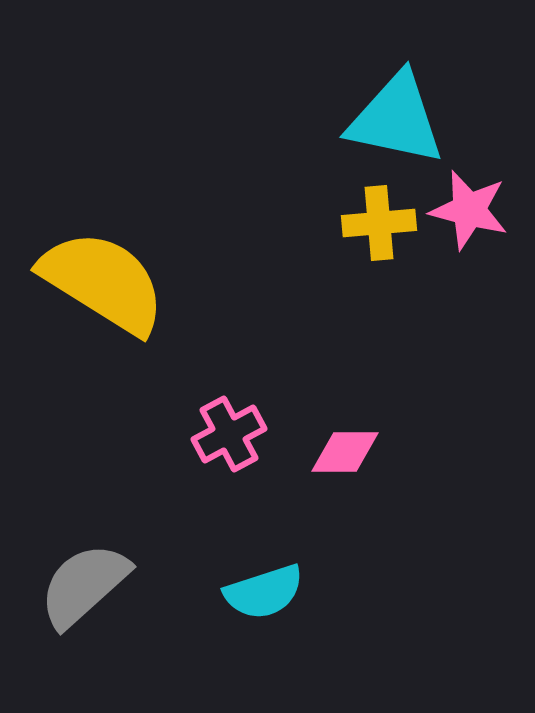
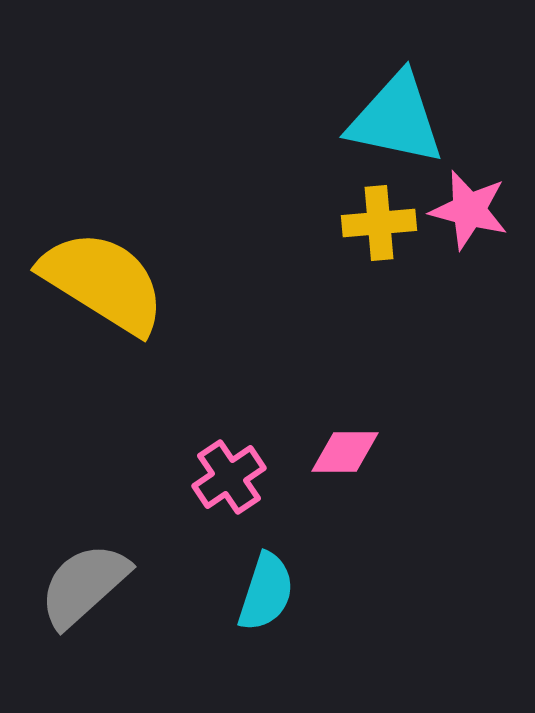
pink cross: moved 43 px down; rotated 6 degrees counterclockwise
cyan semicircle: moved 2 px right; rotated 54 degrees counterclockwise
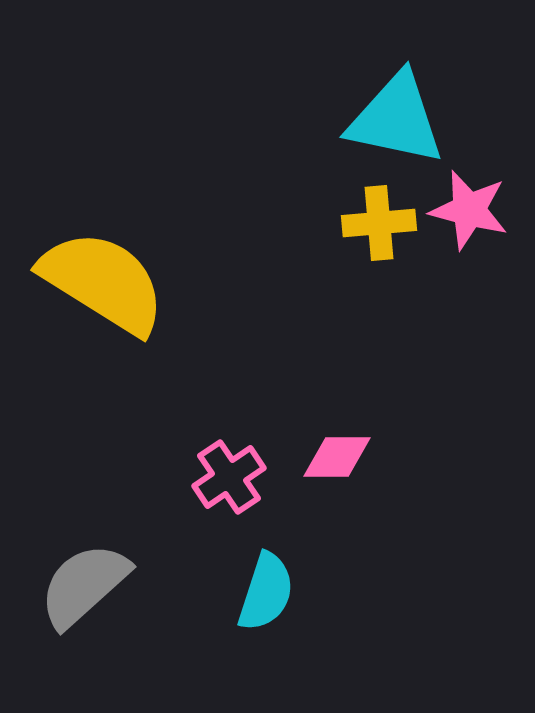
pink diamond: moved 8 px left, 5 px down
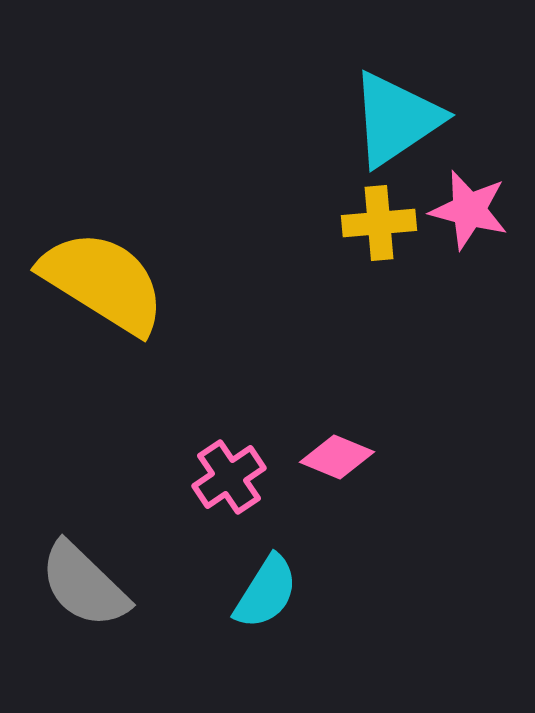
cyan triangle: rotated 46 degrees counterclockwise
pink diamond: rotated 22 degrees clockwise
gray semicircle: rotated 94 degrees counterclockwise
cyan semicircle: rotated 14 degrees clockwise
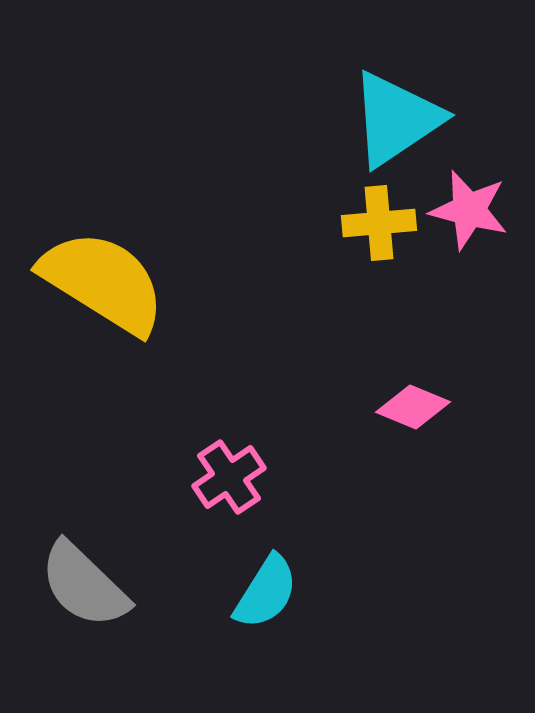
pink diamond: moved 76 px right, 50 px up
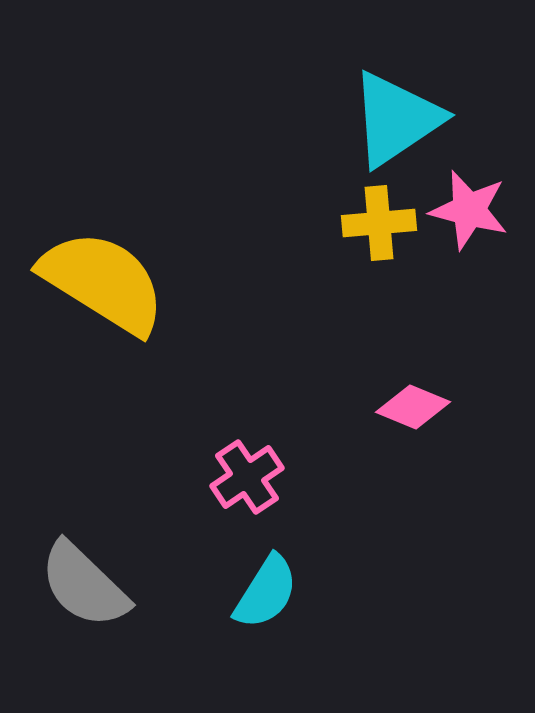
pink cross: moved 18 px right
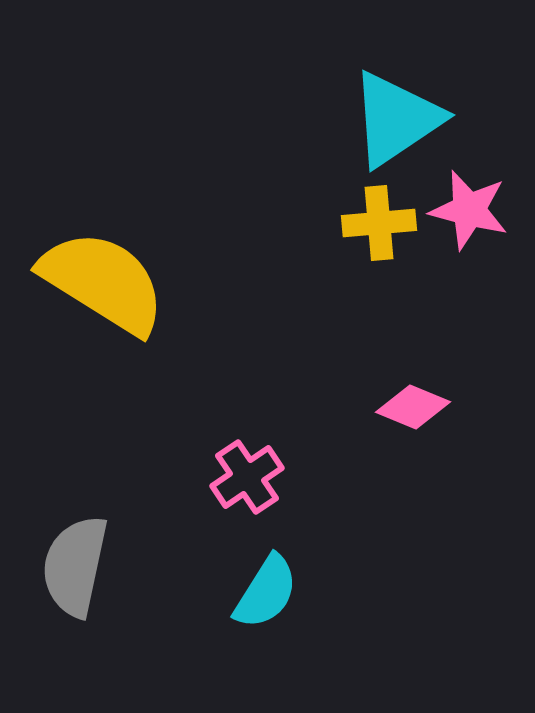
gray semicircle: moved 9 px left, 19 px up; rotated 58 degrees clockwise
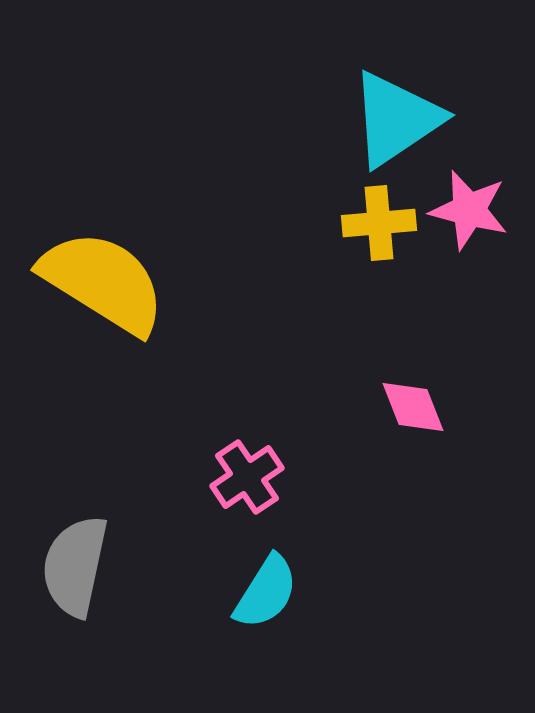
pink diamond: rotated 46 degrees clockwise
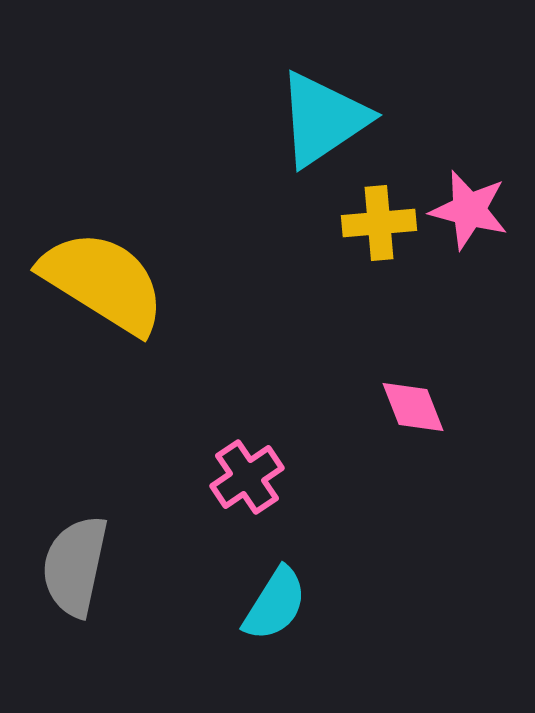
cyan triangle: moved 73 px left
cyan semicircle: moved 9 px right, 12 px down
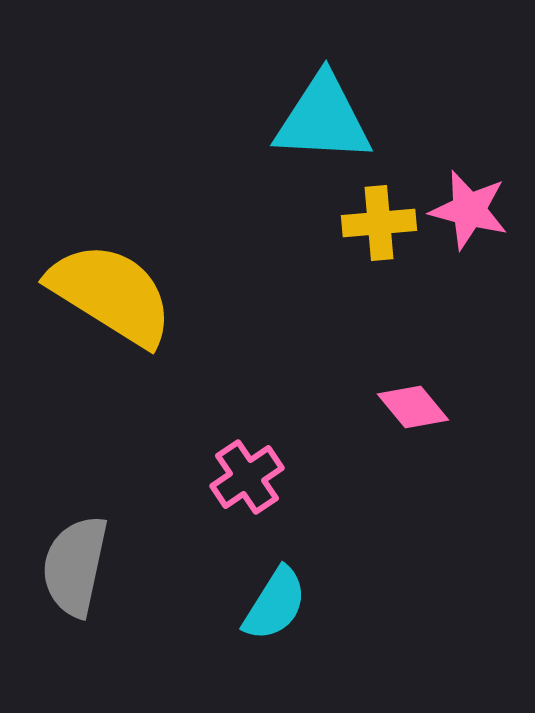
cyan triangle: rotated 37 degrees clockwise
yellow semicircle: moved 8 px right, 12 px down
pink diamond: rotated 18 degrees counterclockwise
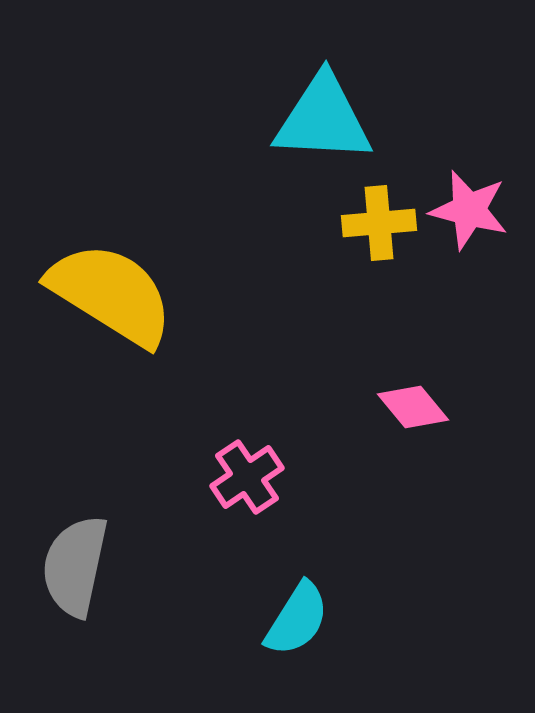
cyan semicircle: moved 22 px right, 15 px down
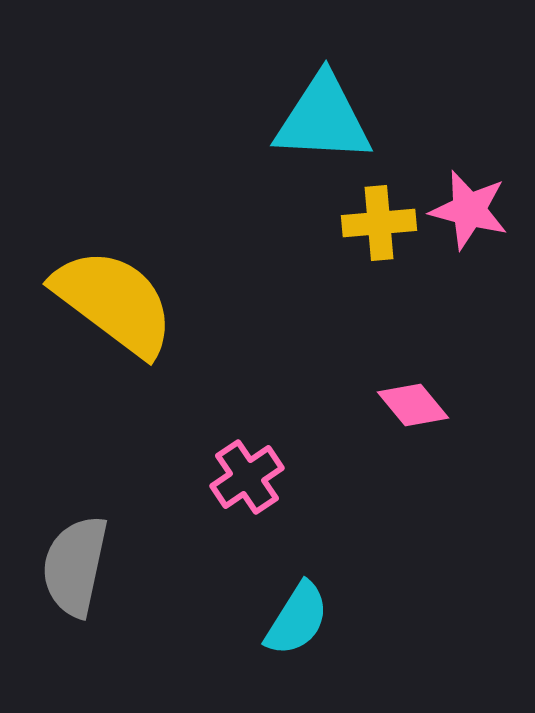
yellow semicircle: moved 3 px right, 8 px down; rotated 5 degrees clockwise
pink diamond: moved 2 px up
